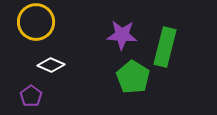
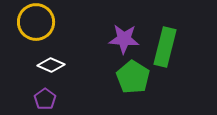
purple star: moved 2 px right, 4 px down
purple pentagon: moved 14 px right, 3 px down
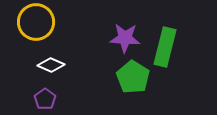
purple star: moved 1 px right, 1 px up
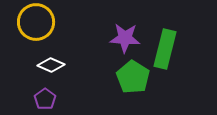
green rectangle: moved 2 px down
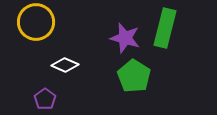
purple star: rotated 12 degrees clockwise
green rectangle: moved 21 px up
white diamond: moved 14 px right
green pentagon: moved 1 px right, 1 px up
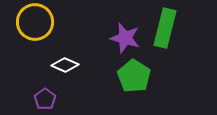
yellow circle: moved 1 px left
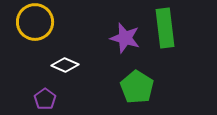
green rectangle: rotated 21 degrees counterclockwise
green pentagon: moved 3 px right, 11 px down
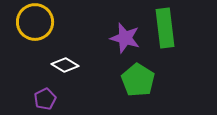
white diamond: rotated 8 degrees clockwise
green pentagon: moved 1 px right, 7 px up
purple pentagon: rotated 10 degrees clockwise
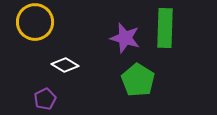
green rectangle: rotated 9 degrees clockwise
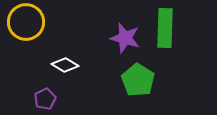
yellow circle: moved 9 px left
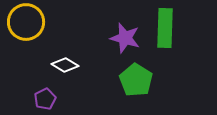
green pentagon: moved 2 px left
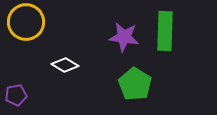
green rectangle: moved 3 px down
purple star: moved 1 px left, 1 px up; rotated 8 degrees counterclockwise
green pentagon: moved 1 px left, 4 px down
purple pentagon: moved 29 px left, 4 px up; rotated 15 degrees clockwise
